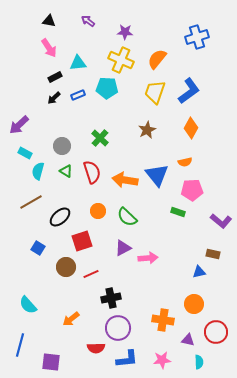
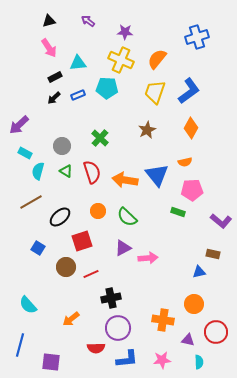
black triangle at (49, 21): rotated 24 degrees counterclockwise
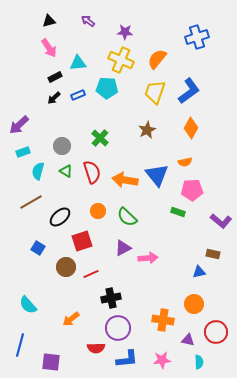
cyan rectangle at (25, 153): moved 2 px left, 1 px up; rotated 48 degrees counterclockwise
